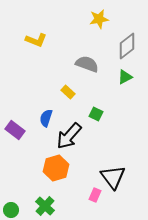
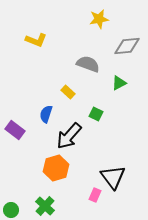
gray diamond: rotated 32 degrees clockwise
gray semicircle: moved 1 px right
green triangle: moved 6 px left, 6 px down
blue semicircle: moved 4 px up
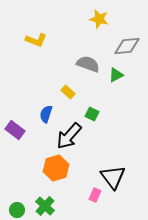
yellow star: rotated 24 degrees clockwise
green triangle: moved 3 px left, 8 px up
green square: moved 4 px left
green circle: moved 6 px right
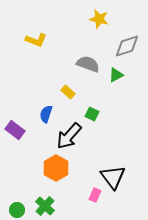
gray diamond: rotated 12 degrees counterclockwise
orange hexagon: rotated 15 degrees counterclockwise
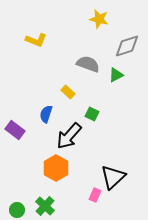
black triangle: rotated 24 degrees clockwise
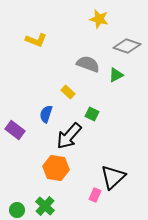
gray diamond: rotated 36 degrees clockwise
orange hexagon: rotated 20 degrees counterclockwise
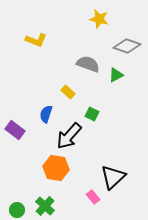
pink rectangle: moved 2 px left, 2 px down; rotated 64 degrees counterclockwise
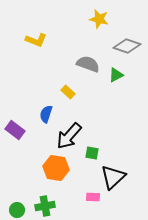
green square: moved 39 px down; rotated 16 degrees counterclockwise
pink rectangle: rotated 48 degrees counterclockwise
green cross: rotated 36 degrees clockwise
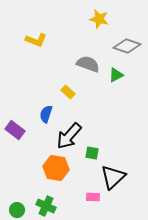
green cross: moved 1 px right; rotated 36 degrees clockwise
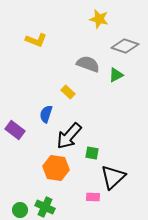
gray diamond: moved 2 px left
green cross: moved 1 px left, 1 px down
green circle: moved 3 px right
